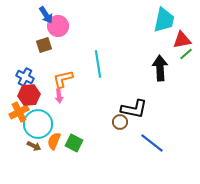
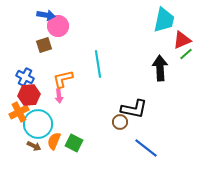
blue arrow: rotated 48 degrees counterclockwise
red triangle: rotated 12 degrees counterclockwise
blue line: moved 6 px left, 5 px down
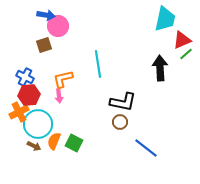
cyan trapezoid: moved 1 px right, 1 px up
black L-shape: moved 11 px left, 7 px up
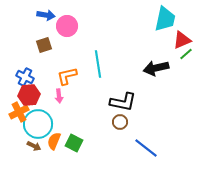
pink circle: moved 9 px right
black arrow: moved 4 px left; rotated 100 degrees counterclockwise
orange L-shape: moved 4 px right, 3 px up
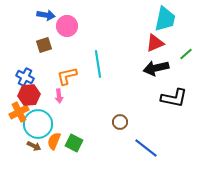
red triangle: moved 27 px left, 3 px down
black L-shape: moved 51 px right, 4 px up
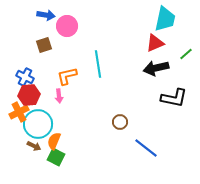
green square: moved 18 px left, 14 px down
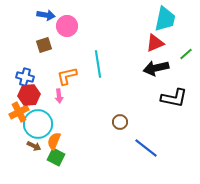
blue cross: rotated 12 degrees counterclockwise
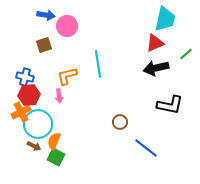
black L-shape: moved 4 px left, 7 px down
orange cross: moved 2 px right
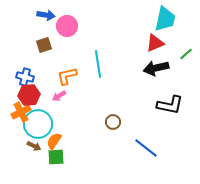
pink arrow: rotated 64 degrees clockwise
brown circle: moved 7 px left
orange semicircle: rotated 12 degrees clockwise
green square: rotated 30 degrees counterclockwise
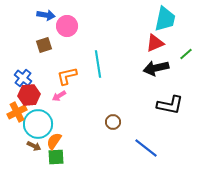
blue cross: moved 2 px left, 1 px down; rotated 24 degrees clockwise
orange cross: moved 4 px left
